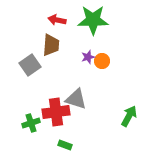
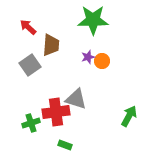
red arrow: moved 29 px left, 7 px down; rotated 30 degrees clockwise
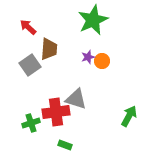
green star: rotated 24 degrees counterclockwise
brown trapezoid: moved 2 px left, 4 px down
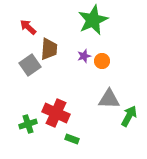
purple star: moved 4 px left, 1 px up
gray triangle: moved 33 px right; rotated 15 degrees counterclockwise
red cross: moved 1 px down; rotated 32 degrees clockwise
green cross: moved 3 px left, 1 px down
green rectangle: moved 7 px right, 6 px up
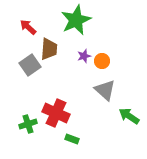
green star: moved 17 px left
gray triangle: moved 4 px left, 9 px up; rotated 40 degrees clockwise
green arrow: rotated 85 degrees counterclockwise
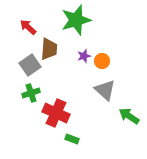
green star: rotated 8 degrees clockwise
green cross: moved 3 px right, 31 px up
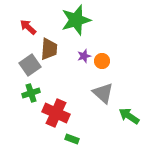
gray triangle: moved 2 px left, 3 px down
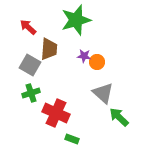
purple star: rotated 24 degrees clockwise
orange circle: moved 5 px left, 1 px down
gray square: rotated 25 degrees counterclockwise
green arrow: moved 10 px left, 1 px down; rotated 10 degrees clockwise
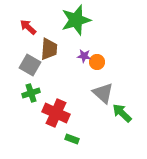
green arrow: moved 3 px right, 4 px up
